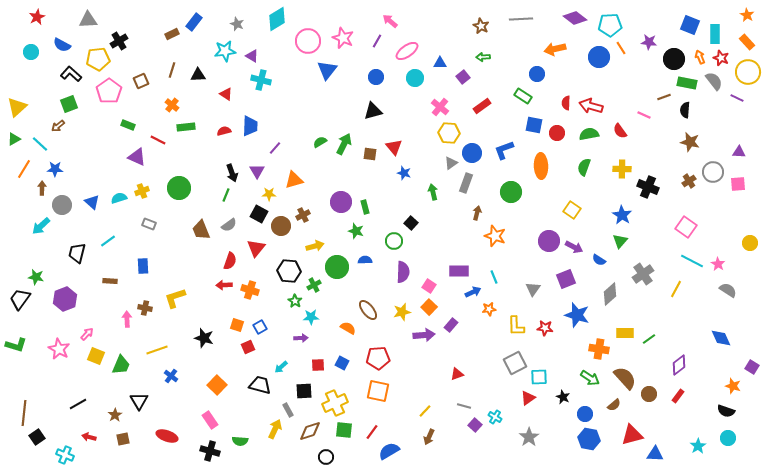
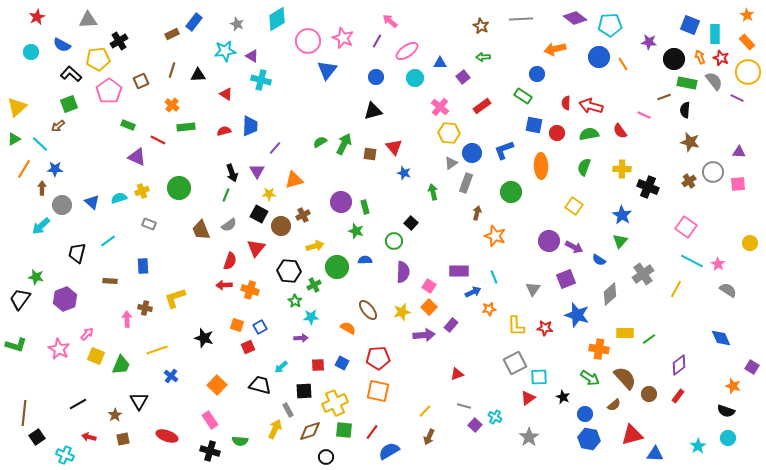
orange line at (621, 48): moved 2 px right, 16 px down
yellow square at (572, 210): moved 2 px right, 4 px up
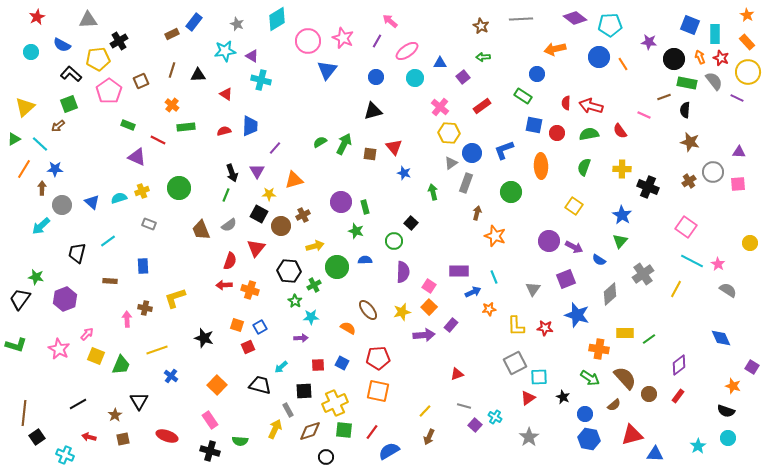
yellow triangle at (17, 107): moved 8 px right
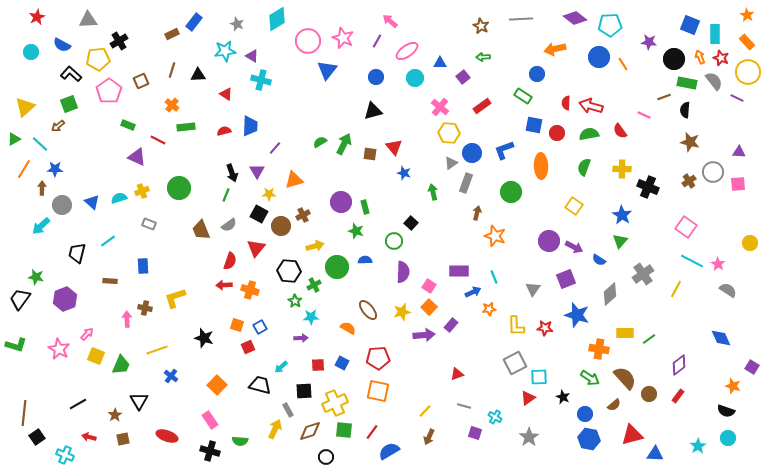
purple square at (475, 425): moved 8 px down; rotated 24 degrees counterclockwise
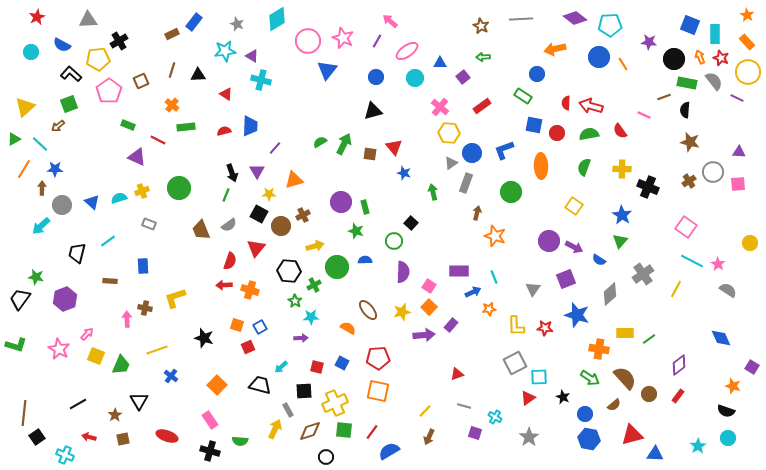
red square at (318, 365): moved 1 px left, 2 px down; rotated 16 degrees clockwise
